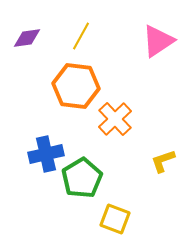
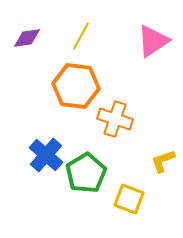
pink triangle: moved 5 px left
orange cross: rotated 28 degrees counterclockwise
blue cross: moved 1 px down; rotated 36 degrees counterclockwise
green pentagon: moved 4 px right, 5 px up
yellow square: moved 14 px right, 20 px up
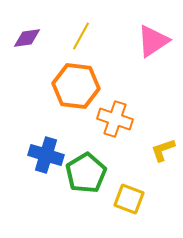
blue cross: rotated 24 degrees counterclockwise
yellow L-shape: moved 11 px up
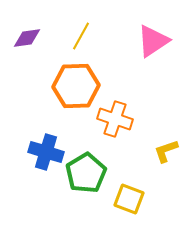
orange hexagon: rotated 9 degrees counterclockwise
yellow L-shape: moved 3 px right, 1 px down
blue cross: moved 3 px up
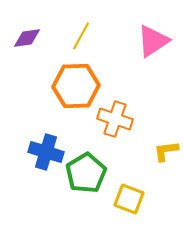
yellow L-shape: rotated 12 degrees clockwise
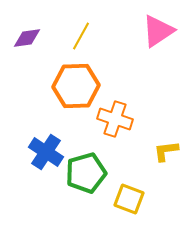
pink triangle: moved 5 px right, 10 px up
blue cross: rotated 16 degrees clockwise
green pentagon: rotated 15 degrees clockwise
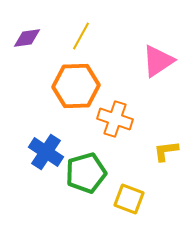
pink triangle: moved 30 px down
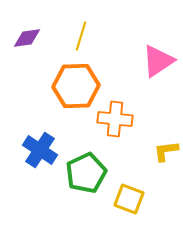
yellow line: rotated 12 degrees counterclockwise
orange cross: rotated 12 degrees counterclockwise
blue cross: moved 6 px left, 2 px up
green pentagon: rotated 9 degrees counterclockwise
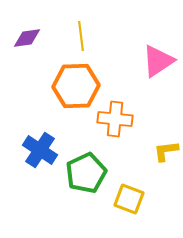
yellow line: rotated 24 degrees counterclockwise
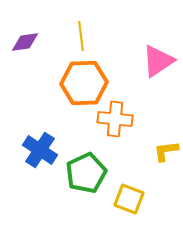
purple diamond: moved 2 px left, 4 px down
orange hexagon: moved 8 px right, 3 px up
